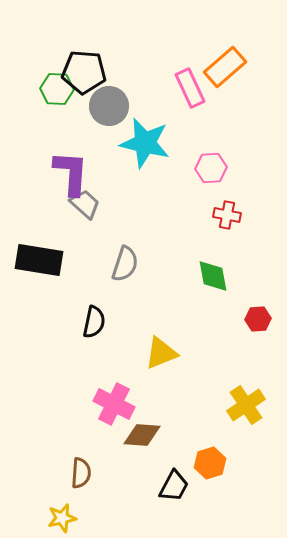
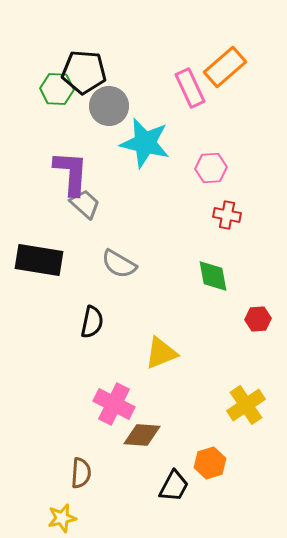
gray semicircle: moved 6 px left; rotated 102 degrees clockwise
black semicircle: moved 2 px left
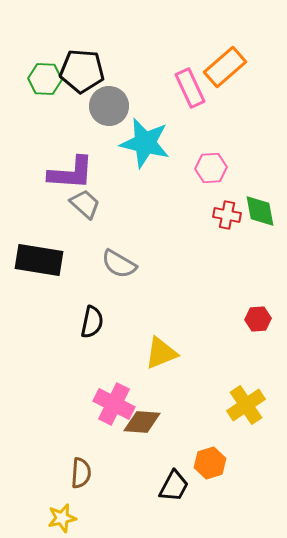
black pentagon: moved 2 px left, 1 px up
green hexagon: moved 12 px left, 10 px up
purple L-shape: rotated 90 degrees clockwise
green diamond: moved 47 px right, 65 px up
brown diamond: moved 13 px up
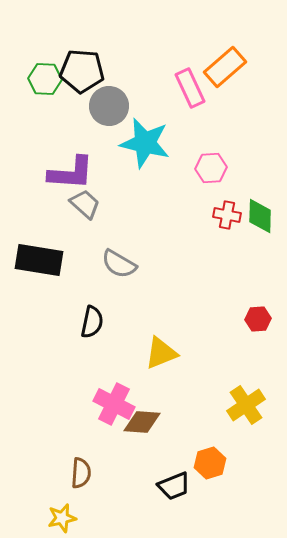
green diamond: moved 5 px down; rotated 12 degrees clockwise
black trapezoid: rotated 40 degrees clockwise
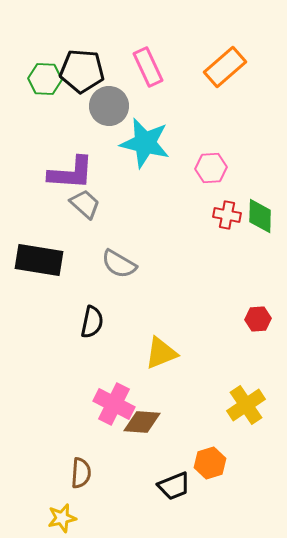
pink rectangle: moved 42 px left, 21 px up
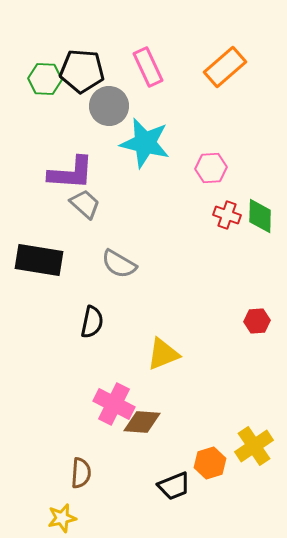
red cross: rotated 8 degrees clockwise
red hexagon: moved 1 px left, 2 px down
yellow triangle: moved 2 px right, 1 px down
yellow cross: moved 8 px right, 41 px down
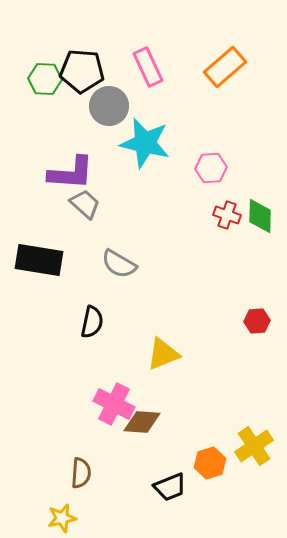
black trapezoid: moved 4 px left, 1 px down
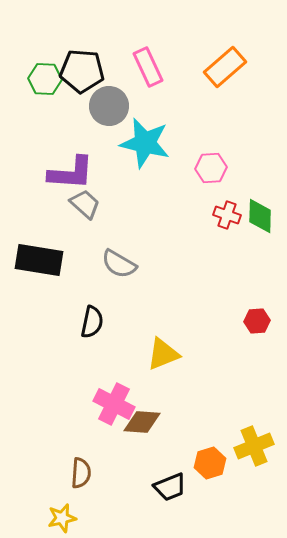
yellow cross: rotated 12 degrees clockwise
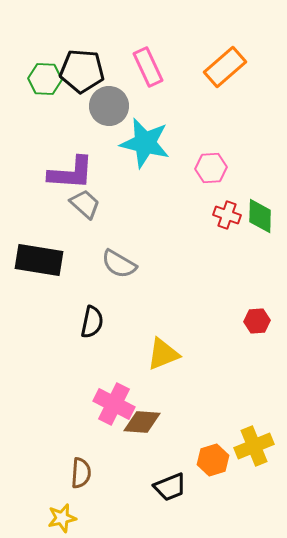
orange hexagon: moved 3 px right, 3 px up
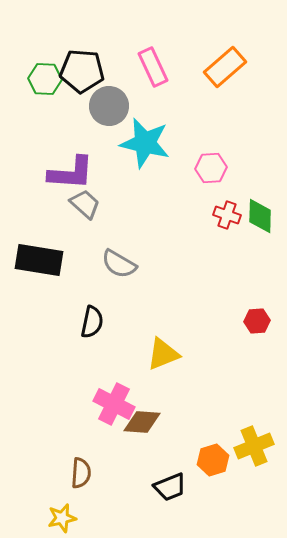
pink rectangle: moved 5 px right
